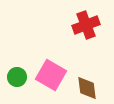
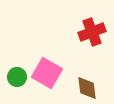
red cross: moved 6 px right, 7 px down
pink square: moved 4 px left, 2 px up
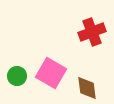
pink square: moved 4 px right
green circle: moved 1 px up
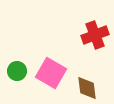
red cross: moved 3 px right, 3 px down
green circle: moved 5 px up
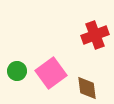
pink square: rotated 24 degrees clockwise
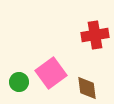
red cross: rotated 12 degrees clockwise
green circle: moved 2 px right, 11 px down
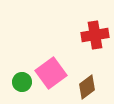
green circle: moved 3 px right
brown diamond: moved 1 px up; rotated 60 degrees clockwise
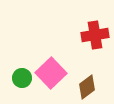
pink square: rotated 8 degrees counterclockwise
green circle: moved 4 px up
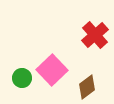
red cross: rotated 32 degrees counterclockwise
pink square: moved 1 px right, 3 px up
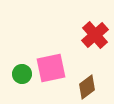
pink square: moved 1 px left, 2 px up; rotated 32 degrees clockwise
green circle: moved 4 px up
